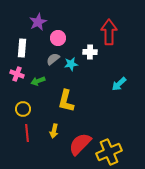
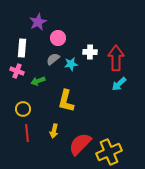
red arrow: moved 7 px right, 26 px down
pink cross: moved 3 px up
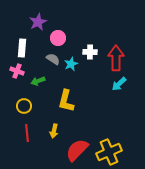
gray semicircle: rotated 72 degrees clockwise
cyan star: rotated 16 degrees counterclockwise
yellow circle: moved 1 px right, 3 px up
red semicircle: moved 3 px left, 6 px down
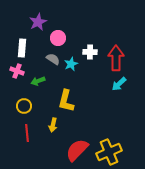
yellow arrow: moved 1 px left, 6 px up
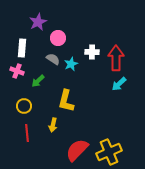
white cross: moved 2 px right
green arrow: rotated 24 degrees counterclockwise
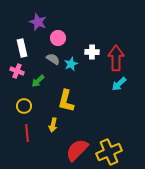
purple star: rotated 24 degrees counterclockwise
white rectangle: rotated 18 degrees counterclockwise
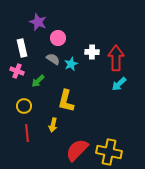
yellow cross: rotated 35 degrees clockwise
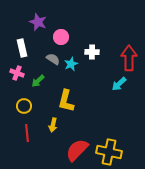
pink circle: moved 3 px right, 1 px up
red arrow: moved 13 px right
pink cross: moved 2 px down
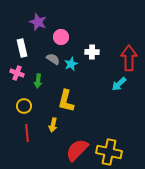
green arrow: rotated 40 degrees counterclockwise
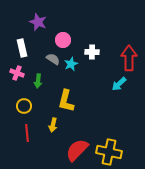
pink circle: moved 2 px right, 3 px down
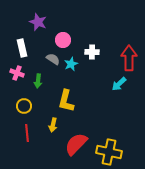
red semicircle: moved 1 px left, 6 px up
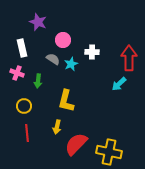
yellow arrow: moved 4 px right, 2 px down
